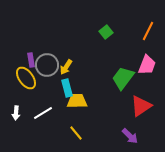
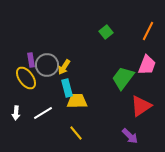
yellow arrow: moved 2 px left
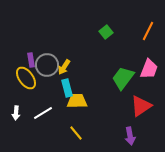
pink trapezoid: moved 2 px right, 4 px down
purple arrow: rotated 36 degrees clockwise
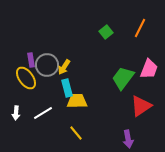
orange line: moved 8 px left, 3 px up
purple arrow: moved 2 px left, 3 px down
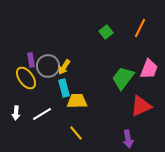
gray circle: moved 1 px right, 1 px down
cyan rectangle: moved 3 px left
red triangle: rotated 10 degrees clockwise
white line: moved 1 px left, 1 px down
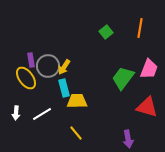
orange line: rotated 18 degrees counterclockwise
red triangle: moved 6 px right, 1 px down; rotated 40 degrees clockwise
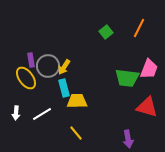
orange line: moved 1 px left; rotated 18 degrees clockwise
green trapezoid: moved 4 px right; rotated 120 degrees counterclockwise
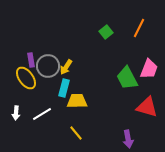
yellow arrow: moved 2 px right
green trapezoid: rotated 55 degrees clockwise
cyan rectangle: rotated 30 degrees clockwise
